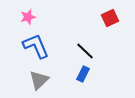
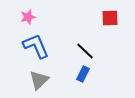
red square: rotated 24 degrees clockwise
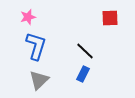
blue L-shape: rotated 40 degrees clockwise
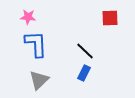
pink star: rotated 21 degrees clockwise
blue L-shape: moved 2 px up; rotated 20 degrees counterclockwise
blue rectangle: moved 1 px right, 1 px up
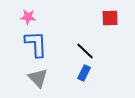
gray triangle: moved 1 px left, 2 px up; rotated 30 degrees counterclockwise
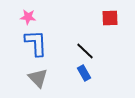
blue L-shape: moved 1 px up
blue rectangle: rotated 56 degrees counterclockwise
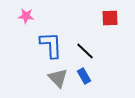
pink star: moved 2 px left, 1 px up
blue L-shape: moved 15 px right, 2 px down
blue rectangle: moved 3 px down
gray triangle: moved 20 px right
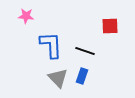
red square: moved 8 px down
black line: rotated 24 degrees counterclockwise
blue rectangle: moved 2 px left; rotated 49 degrees clockwise
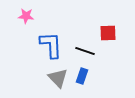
red square: moved 2 px left, 7 px down
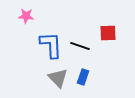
black line: moved 5 px left, 5 px up
blue rectangle: moved 1 px right, 1 px down
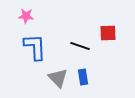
blue L-shape: moved 16 px left, 2 px down
blue rectangle: rotated 28 degrees counterclockwise
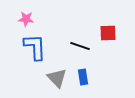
pink star: moved 3 px down
gray triangle: moved 1 px left
